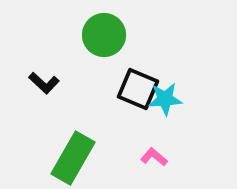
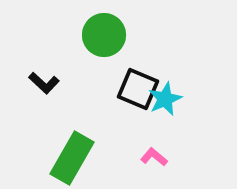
cyan star: rotated 20 degrees counterclockwise
green rectangle: moved 1 px left
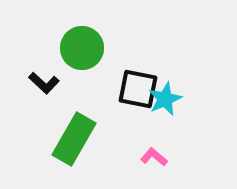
green circle: moved 22 px left, 13 px down
black square: rotated 12 degrees counterclockwise
green rectangle: moved 2 px right, 19 px up
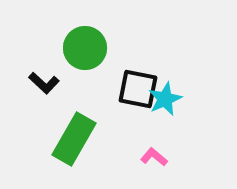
green circle: moved 3 px right
